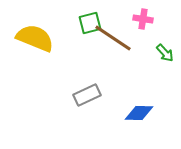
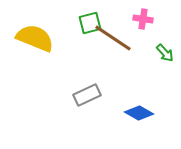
blue diamond: rotated 28 degrees clockwise
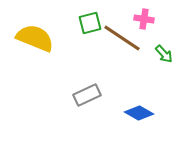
pink cross: moved 1 px right
brown line: moved 9 px right
green arrow: moved 1 px left, 1 px down
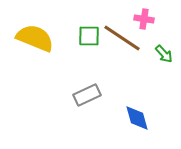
green square: moved 1 px left, 13 px down; rotated 15 degrees clockwise
blue diamond: moved 2 px left, 5 px down; rotated 44 degrees clockwise
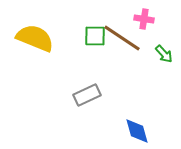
green square: moved 6 px right
blue diamond: moved 13 px down
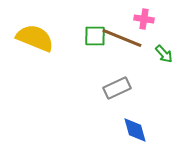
brown line: rotated 12 degrees counterclockwise
gray rectangle: moved 30 px right, 7 px up
blue diamond: moved 2 px left, 1 px up
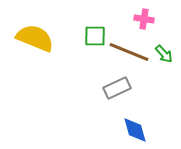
brown line: moved 7 px right, 14 px down
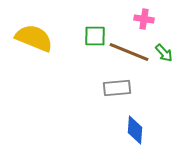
yellow semicircle: moved 1 px left
green arrow: moved 1 px up
gray rectangle: rotated 20 degrees clockwise
blue diamond: rotated 20 degrees clockwise
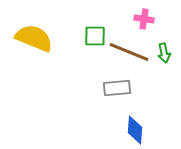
green arrow: rotated 30 degrees clockwise
